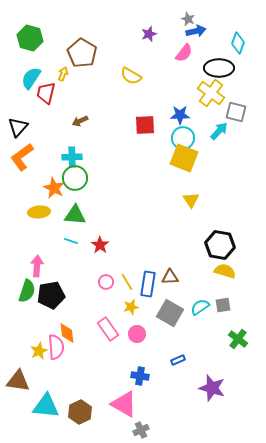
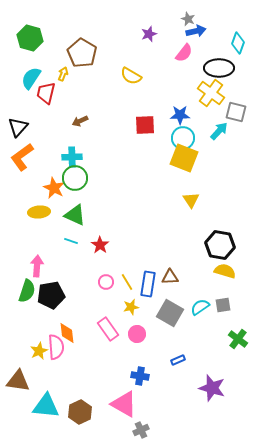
green triangle at (75, 215): rotated 20 degrees clockwise
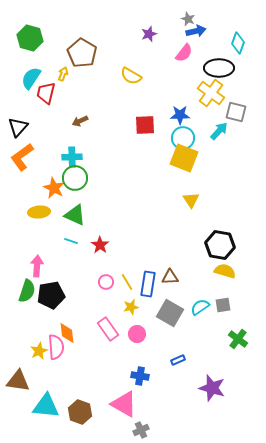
brown hexagon at (80, 412): rotated 15 degrees counterclockwise
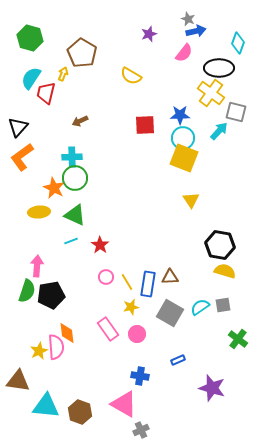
cyan line at (71, 241): rotated 40 degrees counterclockwise
pink circle at (106, 282): moved 5 px up
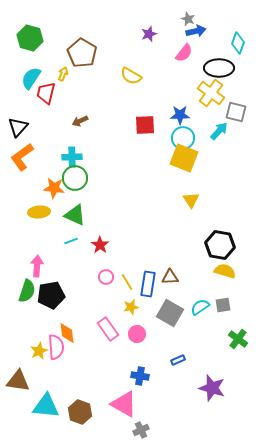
orange star at (54, 188): rotated 20 degrees counterclockwise
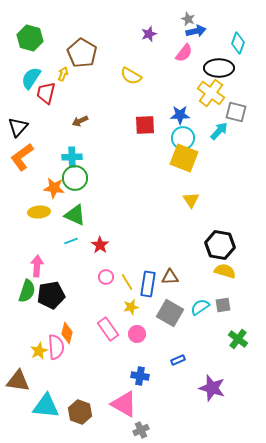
orange diamond at (67, 333): rotated 20 degrees clockwise
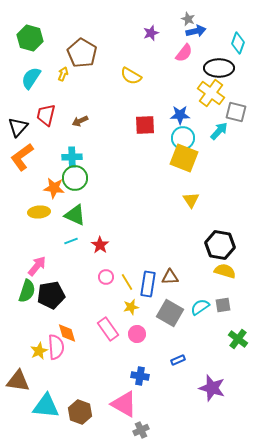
purple star at (149, 34): moved 2 px right, 1 px up
red trapezoid at (46, 93): moved 22 px down
pink arrow at (37, 266): rotated 35 degrees clockwise
orange diamond at (67, 333): rotated 30 degrees counterclockwise
